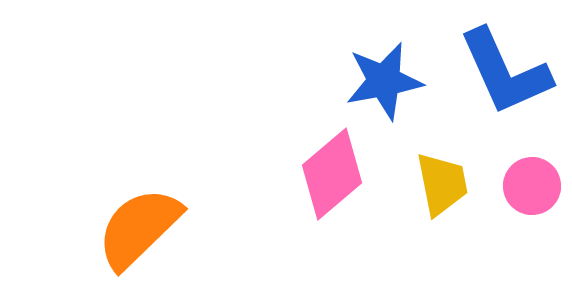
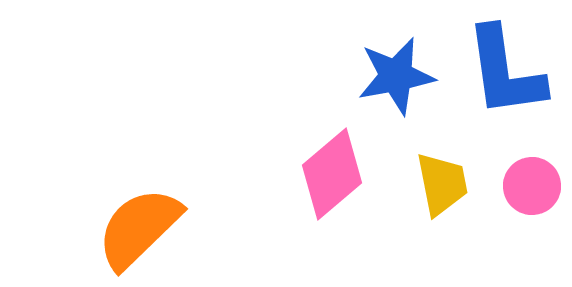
blue L-shape: rotated 16 degrees clockwise
blue star: moved 12 px right, 5 px up
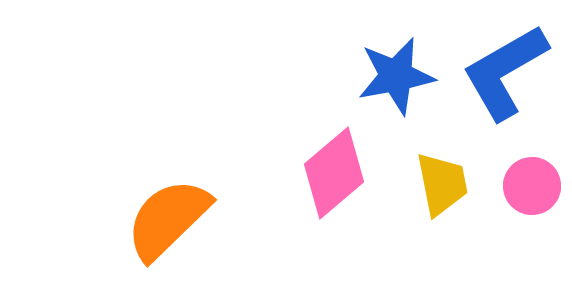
blue L-shape: rotated 68 degrees clockwise
pink diamond: moved 2 px right, 1 px up
orange semicircle: moved 29 px right, 9 px up
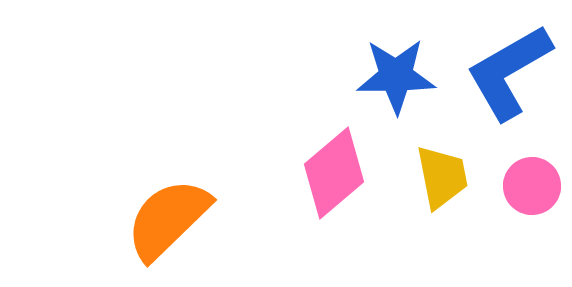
blue L-shape: moved 4 px right
blue star: rotated 10 degrees clockwise
yellow trapezoid: moved 7 px up
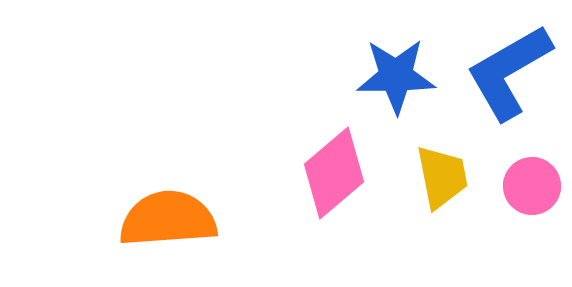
orange semicircle: rotated 40 degrees clockwise
